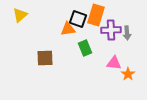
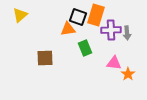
black square: moved 2 px up
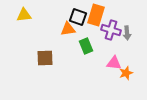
yellow triangle: moved 4 px right; rotated 35 degrees clockwise
purple cross: rotated 18 degrees clockwise
green rectangle: moved 1 px right, 2 px up
orange star: moved 2 px left, 1 px up; rotated 16 degrees clockwise
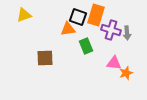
yellow triangle: rotated 14 degrees counterclockwise
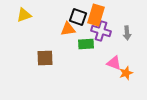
purple cross: moved 10 px left, 1 px down
green rectangle: moved 2 px up; rotated 70 degrees counterclockwise
pink triangle: rotated 14 degrees clockwise
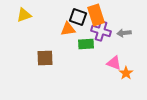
orange rectangle: rotated 35 degrees counterclockwise
gray arrow: moved 3 px left; rotated 88 degrees clockwise
orange star: rotated 16 degrees counterclockwise
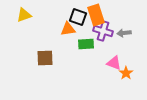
purple cross: moved 2 px right
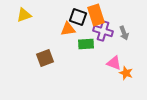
gray arrow: rotated 104 degrees counterclockwise
brown square: rotated 18 degrees counterclockwise
orange star: rotated 16 degrees counterclockwise
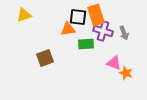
black square: rotated 12 degrees counterclockwise
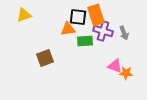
green rectangle: moved 1 px left, 3 px up
pink triangle: moved 1 px right, 3 px down
orange star: rotated 16 degrees counterclockwise
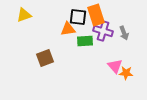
pink triangle: rotated 28 degrees clockwise
